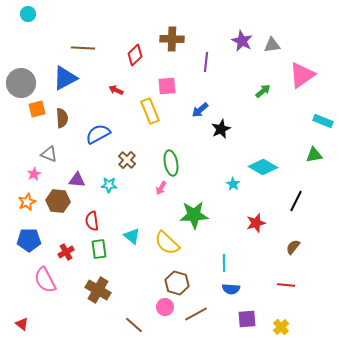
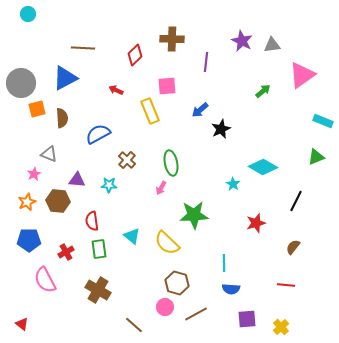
green triangle at (314, 155): moved 2 px right, 2 px down; rotated 12 degrees counterclockwise
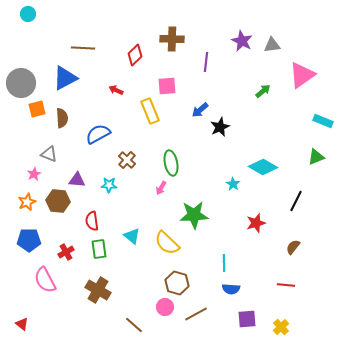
black star at (221, 129): moved 1 px left, 2 px up
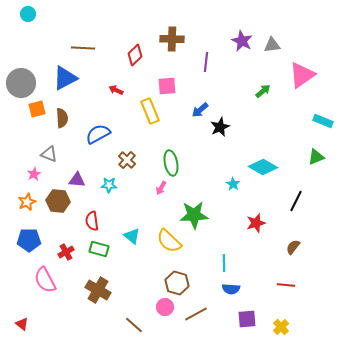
yellow semicircle at (167, 243): moved 2 px right, 2 px up
green rectangle at (99, 249): rotated 66 degrees counterclockwise
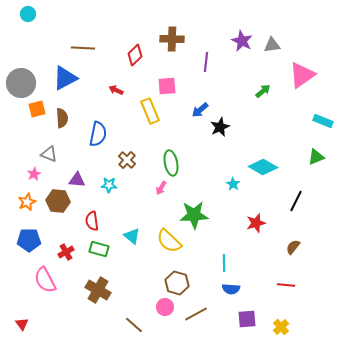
blue semicircle at (98, 134): rotated 130 degrees clockwise
red triangle at (22, 324): rotated 16 degrees clockwise
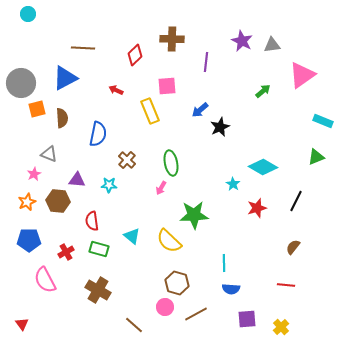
red star at (256, 223): moved 1 px right, 15 px up
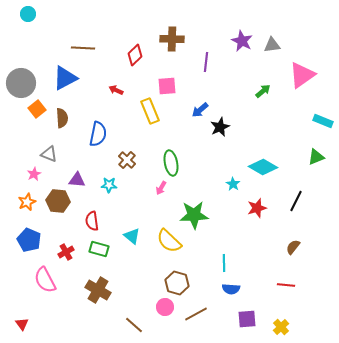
orange square at (37, 109): rotated 24 degrees counterclockwise
blue pentagon at (29, 240): rotated 25 degrees clockwise
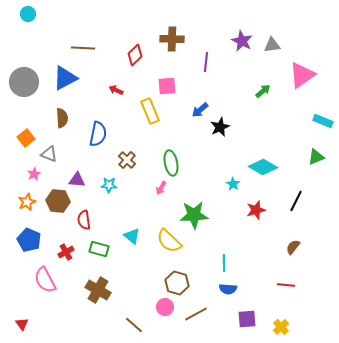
gray circle at (21, 83): moved 3 px right, 1 px up
orange square at (37, 109): moved 11 px left, 29 px down
red star at (257, 208): moved 1 px left, 2 px down
red semicircle at (92, 221): moved 8 px left, 1 px up
blue semicircle at (231, 289): moved 3 px left
